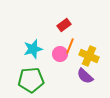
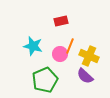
red rectangle: moved 3 px left, 4 px up; rotated 24 degrees clockwise
cyan star: moved 3 px up; rotated 30 degrees clockwise
green pentagon: moved 14 px right; rotated 20 degrees counterclockwise
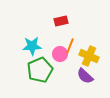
cyan star: moved 1 px left; rotated 18 degrees counterclockwise
green pentagon: moved 5 px left, 10 px up
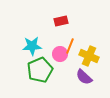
purple semicircle: moved 1 px left, 1 px down
